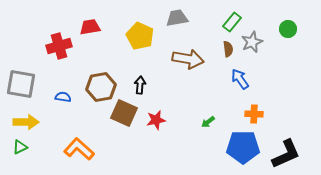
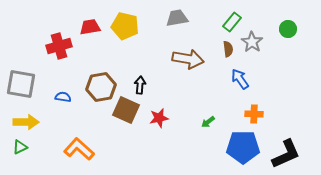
yellow pentagon: moved 15 px left, 10 px up; rotated 12 degrees counterclockwise
gray star: rotated 15 degrees counterclockwise
brown square: moved 2 px right, 3 px up
red star: moved 3 px right, 2 px up
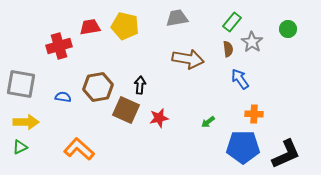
brown hexagon: moved 3 px left
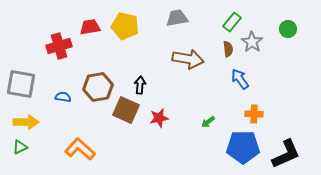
orange L-shape: moved 1 px right
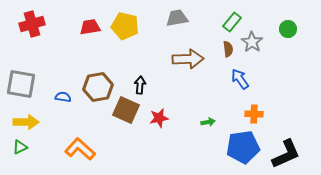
red cross: moved 27 px left, 22 px up
brown arrow: rotated 12 degrees counterclockwise
green arrow: rotated 152 degrees counterclockwise
blue pentagon: rotated 8 degrees counterclockwise
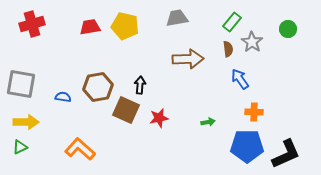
orange cross: moved 2 px up
blue pentagon: moved 4 px right, 1 px up; rotated 8 degrees clockwise
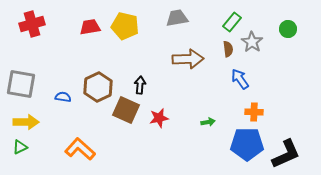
brown hexagon: rotated 16 degrees counterclockwise
blue pentagon: moved 2 px up
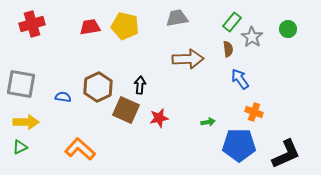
gray star: moved 5 px up
orange cross: rotated 18 degrees clockwise
blue pentagon: moved 8 px left, 1 px down
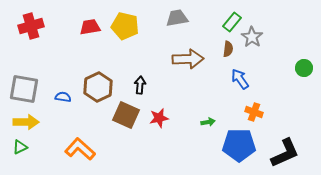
red cross: moved 1 px left, 2 px down
green circle: moved 16 px right, 39 px down
brown semicircle: rotated 14 degrees clockwise
gray square: moved 3 px right, 5 px down
brown square: moved 5 px down
black L-shape: moved 1 px left, 1 px up
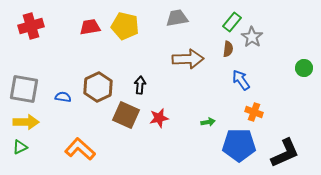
blue arrow: moved 1 px right, 1 px down
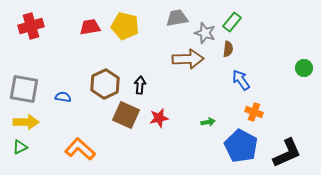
gray star: moved 47 px left, 4 px up; rotated 15 degrees counterclockwise
brown hexagon: moved 7 px right, 3 px up
blue pentagon: moved 2 px right, 1 px down; rotated 28 degrees clockwise
black L-shape: moved 2 px right
